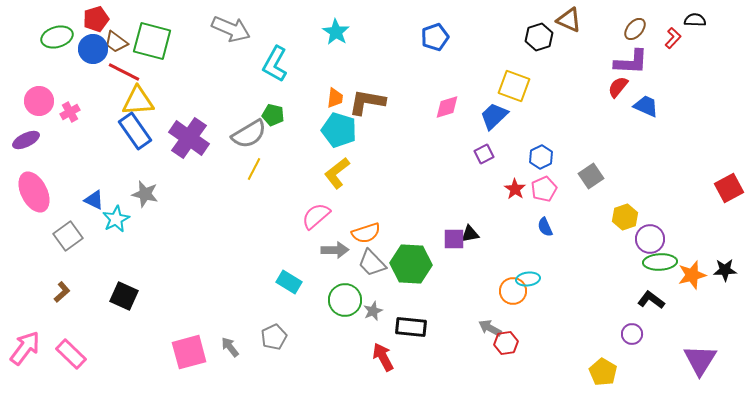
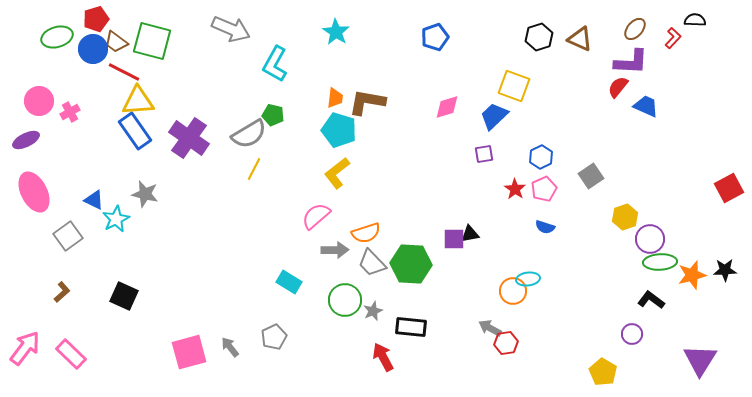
brown triangle at (569, 20): moved 11 px right, 19 px down
purple square at (484, 154): rotated 18 degrees clockwise
blue semicircle at (545, 227): rotated 48 degrees counterclockwise
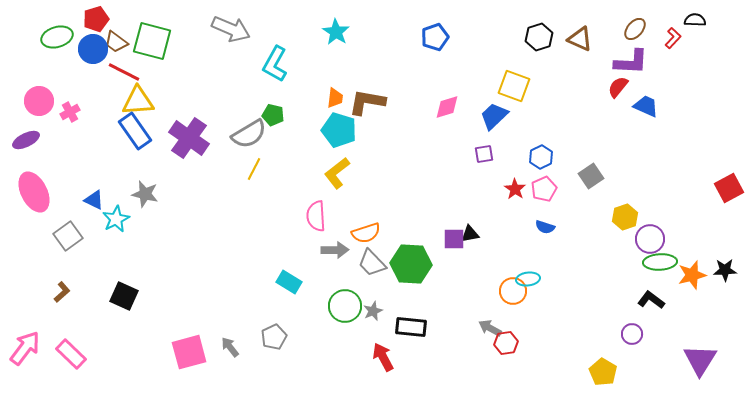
pink semicircle at (316, 216): rotated 52 degrees counterclockwise
green circle at (345, 300): moved 6 px down
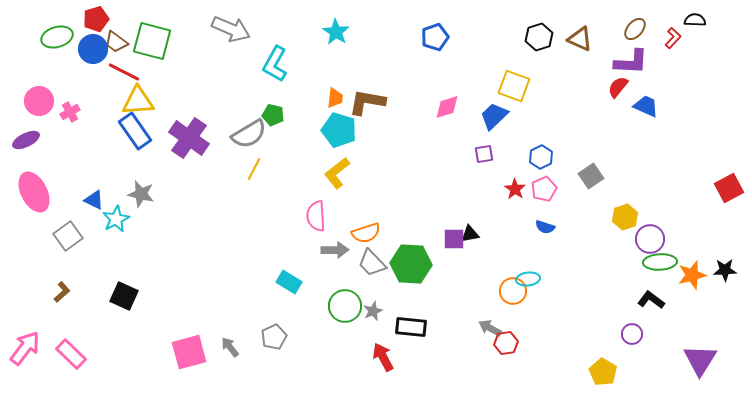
gray star at (145, 194): moved 4 px left
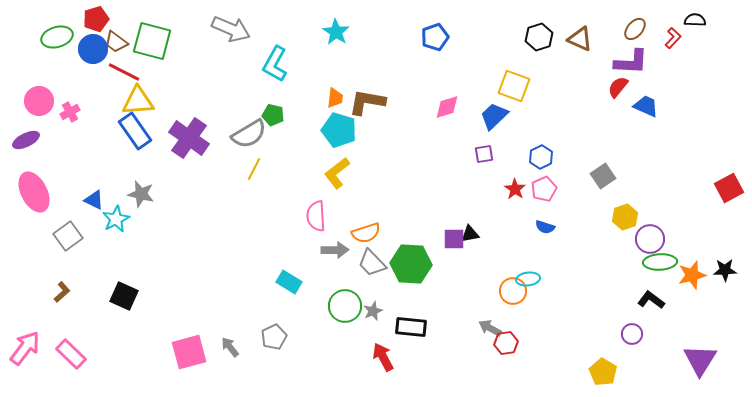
gray square at (591, 176): moved 12 px right
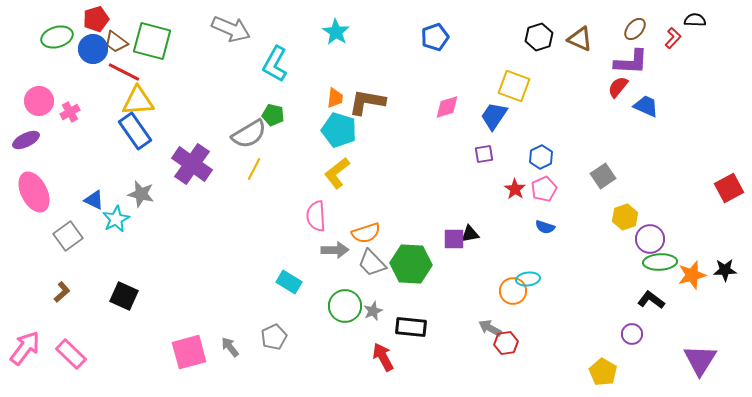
blue trapezoid at (494, 116): rotated 12 degrees counterclockwise
purple cross at (189, 138): moved 3 px right, 26 px down
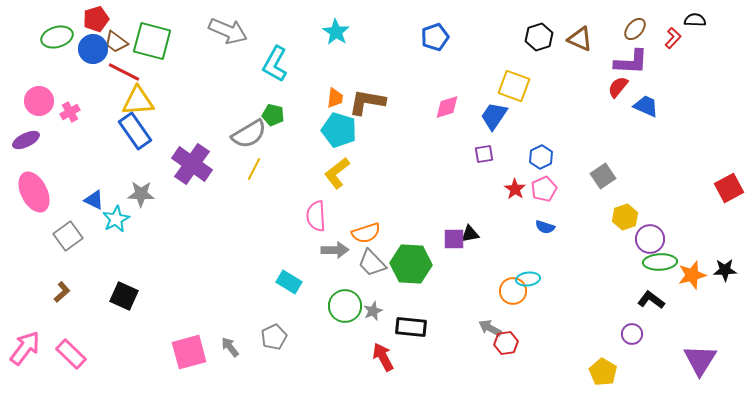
gray arrow at (231, 29): moved 3 px left, 2 px down
gray star at (141, 194): rotated 12 degrees counterclockwise
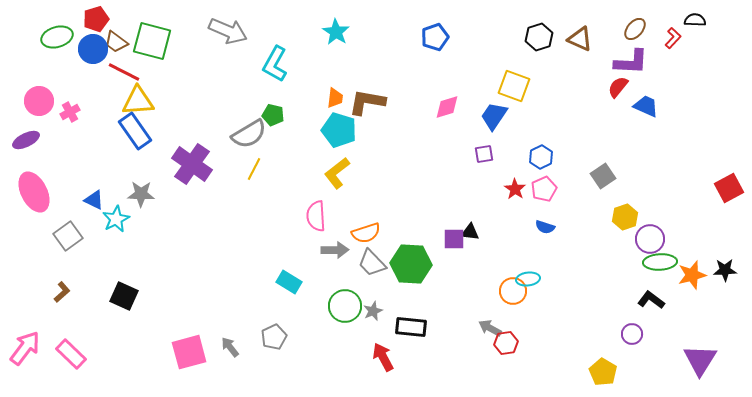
black triangle at (470, 234): moved 2 px up; rotated 18 degrees clockwise
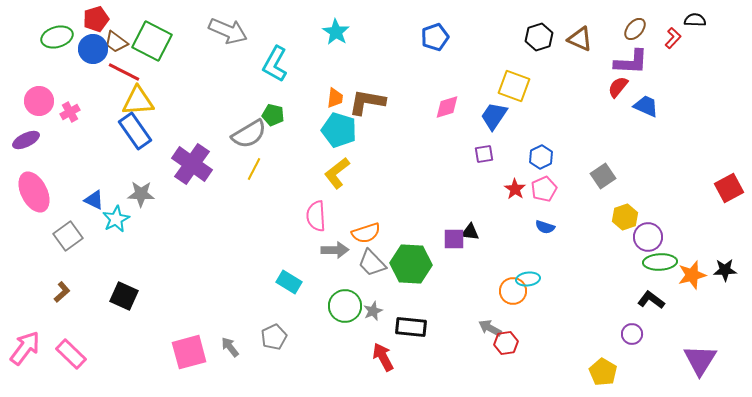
green square at (152, 41): rotated 12 degrees clockwise
purple circle at (650, 239): moved 2 px left, 2 px up
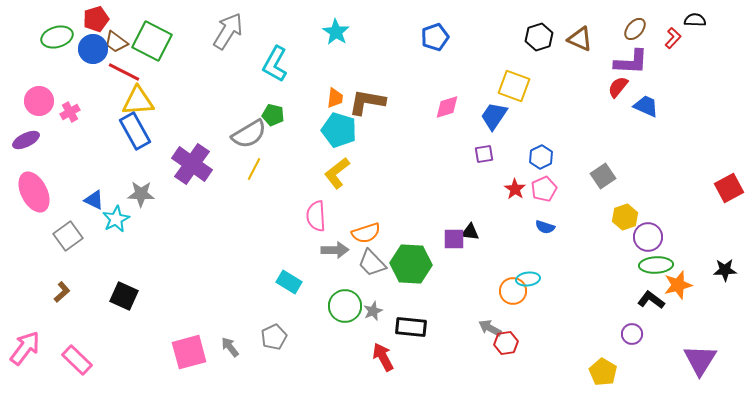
gray arrow at (228, 31): rotated 81 degrees counterclockwise
blue rectangle at (135, 131): rotated 6 degrees clockwise
green ellipse at (660, 262): moved 4 px left, 3 px down
orange star at (692, 275): moved 14 px left, 10 px down
pink rectangle at (71, 354): moved 6 px right, 6 px down
